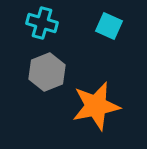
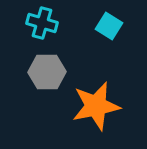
cyan square: rotated 8 degrees clockwise
gray hexagon: rotated 21 degrees clockwise
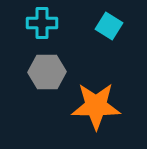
cyan cross: rotated 16 degrees counterclockwise
orange star: rotated 12 degrees clockwise
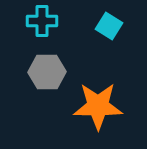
cyan cross: moved 2 px up
orange star: moved 2 px right
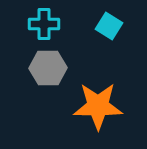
cyan cross: moved 2 px right, 3 px down
gray hexagon: moved 1 px right, 4 px up
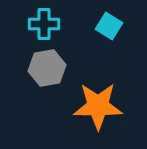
gray hexagon: moved 1 px left; rotated 9 degrees counterclockwise
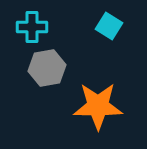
cyan cross: moved 12 px left, 3 px down
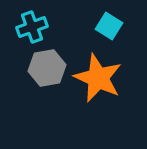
cyan cross: rotated 20 degrees counterclockwise
orange star: moved 28 px up; rotated 24 degrees clockwise
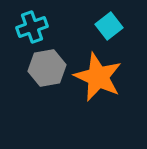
cyan square: rotated 20 degrees clockwise
orange star: moved 1 px up
